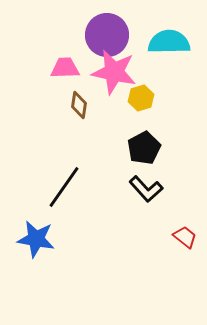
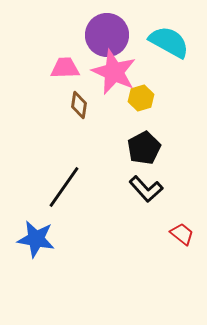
cyan semicircle: rotated 30 degrees clockwise
pink star: rotated 12 degrees clockwise
red trapezoid: moved 3 px left, 3 px up
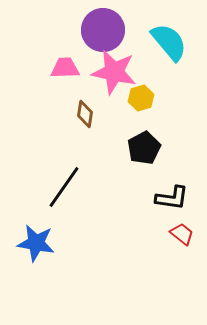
purple circle: moved 4 px left, 5 px up
cyan semicircle: rotated 21 degrees clockwise
pink star: rotated 12 degrees counterclockwise
brown diamond: moved 6 px right, 9 px down
black L-shape: moved 26 px right, 9 px down; rotated 40 degrees counterclockwise
blue star: moved 4 px down
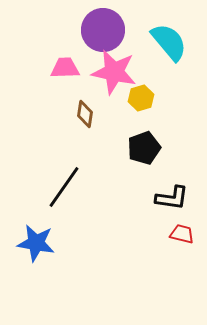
black pentagon: rotated 8 degrees clockwise
red trapezoid: rotated 25 degrees counterclockwise
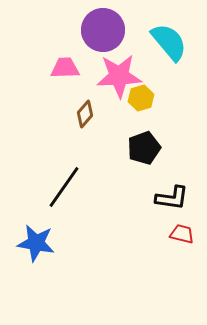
pink star: moved 5 px right, 4 px down; rotated 15 degrees counterclockwise
brown diamond: rotated 32 degrees clockwise
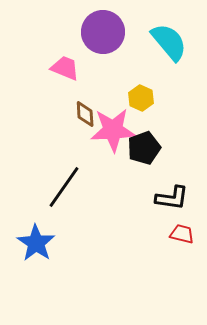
purple circle: moved 2 px down
pink trapezoid: rotated 24 degrees clockwise
pink star: moved 6 px left, 54 px down
yellow hexagon: rotated 20 degrees counterclockwise
brown diamond: rotated 44 degrees counterclockwise
blue star: rotated 24 degrees clockwise
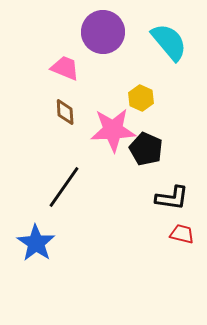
brown diamond: moved 20 px left, 2 px up
black pentagon: moved 2 px right, 1 px down; rotated 28 degrees counterclockwise
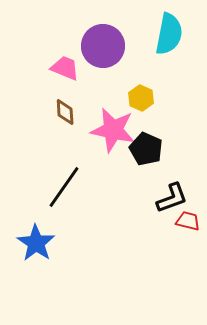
purple circle: moved 14 px down
cyan semicircle: moved 8 px up; rotated 51 degrees clockwise
pink star: rotated 15 degrees clockwise
black L-shape: rotated 28 degrees counterclockwise
red trapezoid: moved 6 px right, 13 px up
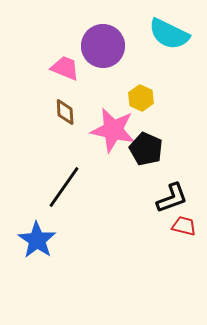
cyan semicircle: rotated 105 degrees clockwise
red trapezoid: moved 4 px left, 5 px down
blue star: moved 1 px right, 3 px up
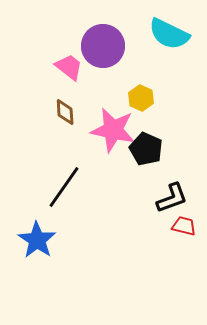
pink trapezoid: moved 4 px right, 1 px up; rotated 16 degrees clockwise
